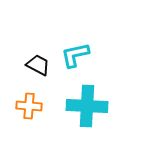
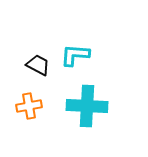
cyan L-shape: rotated 16 degrees clockwise
orange cross: rotated 15 degrees counterclockwise
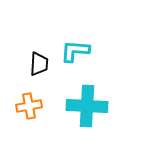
cyan L-shape: moved 4 px up
black trapezoid: moved 1 px right, 1 px up; rotated 65 degrees clockwise
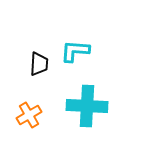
orange cross: moved 9 px down; rotated 20 degrees counterclockwise
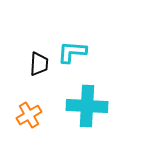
cyan L-shape: moved 3 px left, 1 px down
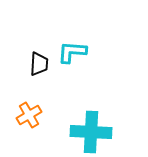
cyan cross: moved 4 px right, 26 px down
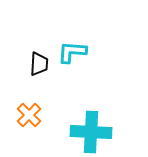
orange cross: rotated 15 degrees counterclockwise
